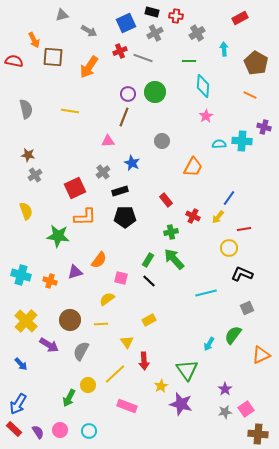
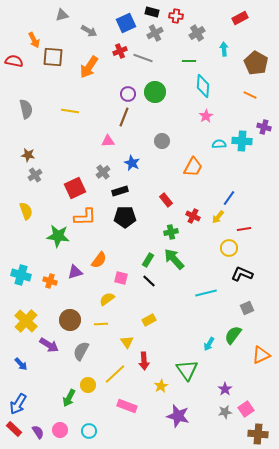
purple star at (181, 404): moved 3 px left, 12 px down
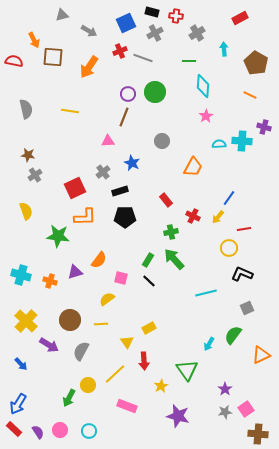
yellow rectangle at (149, 320): moved 8 px down
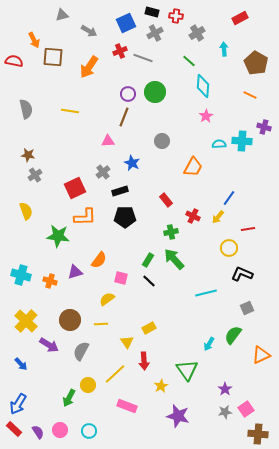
green line at (189, 61): rotated 40 degrees clockwise
red line at (244, 229): moved 4 px right
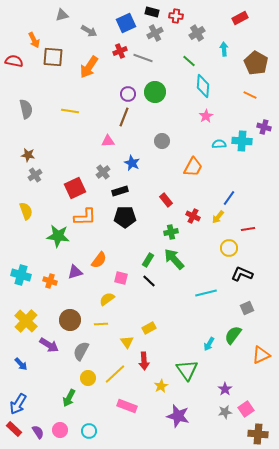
yellow circle at (88, 385): moved 7 px up
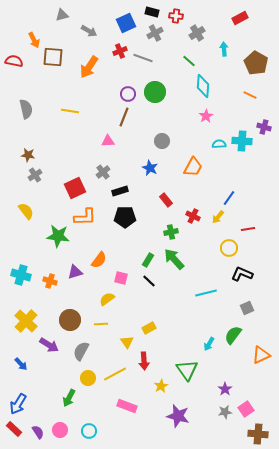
blue star at (132, 163): moved 18 px right, 5 px down
yellow semicircle at (26, 211): rotated 18 degrees counterclockwise
yellow line at (115, 374): rotated 15 degrees clockwise
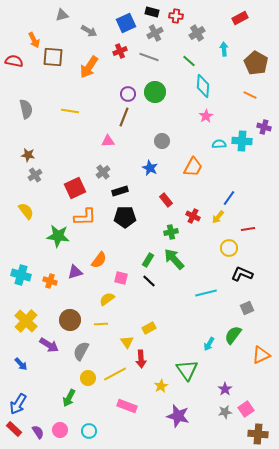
gray line at (143, 58): moved 6 px right, 1 px up
red arrow at (144, 361): moved 3 px left, 2 px up
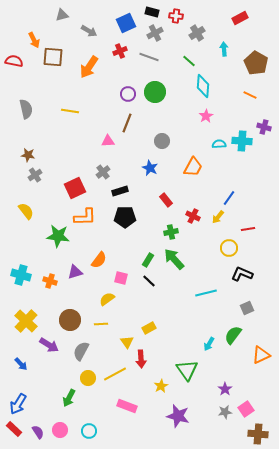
brown line at (124, 117): moved 3 px right, 6 px down
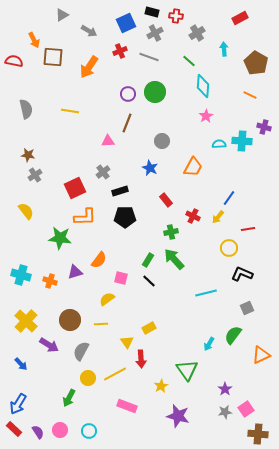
gray triangle at (62, 15): rotated 16 degrees counterclockwise
green star at (58, 236): moved 2 px right, 2 px down
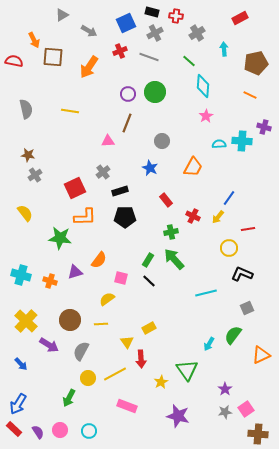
brown pentagon at (256, 63): rotated 30 degrees clockwise
yellow semicircle at (26, 211): moved 1 px left, 2 px down
yellow star at (161, 386): moved 4 px up
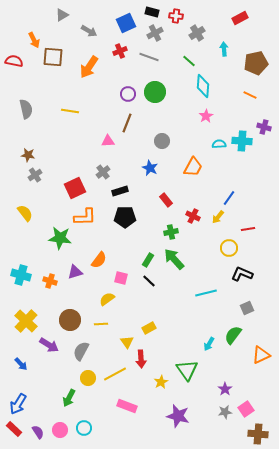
cyan circle at (89, 431): moved 5 px left, 3 px up
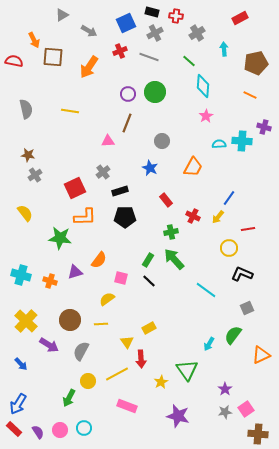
cyan line at (206, 293): moved 3 px up; rotated 50 degrees clockwise
yellow line at (115, 374): moved 2 px right
yellow circle at (88, 378): moved 3 px down
